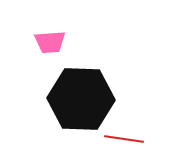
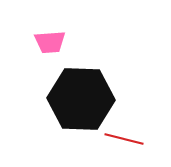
red line: rotated 6 degrees clockwise
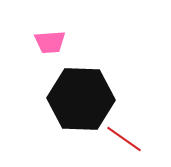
red line: rotated 21 degrees clockwise
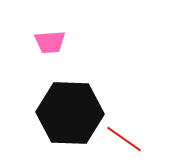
black hexagon: moved 11 px left, 14 px down
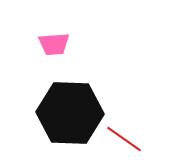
pink trapezoid: moved 4 px right, 2 px down
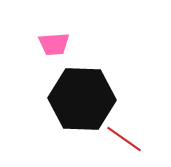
black hexagon: moved 12 px right, 14 px up
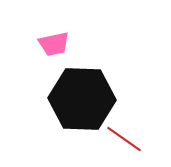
pink trapezoid: rotated 8 degrees counterclockwise
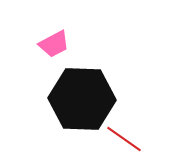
pink trapezoid: rotated 16 degrees counterclockwise
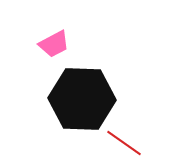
red line: moved 4 px down
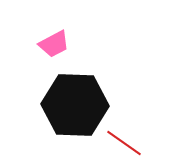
black hexagon: moved 7 px left, 6 px down
